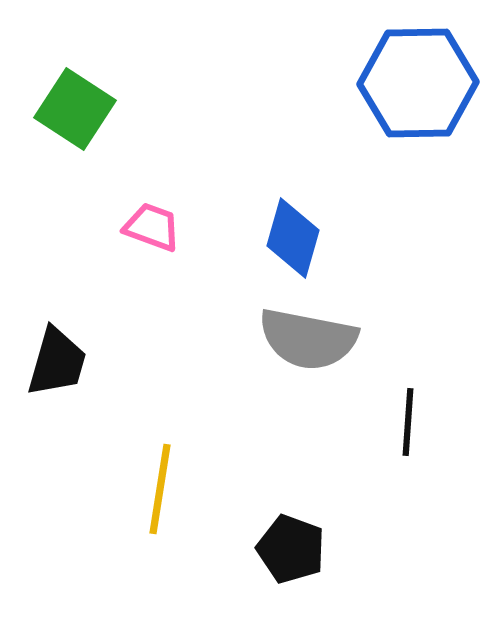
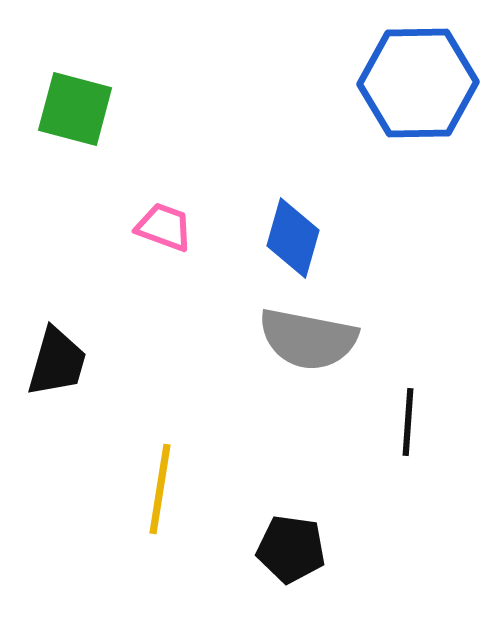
green square: rotated 18 degrees counterclockwise
pink trapezoid: moved 12 px right
black pentagon: rotated 12 degrees counterclockwise
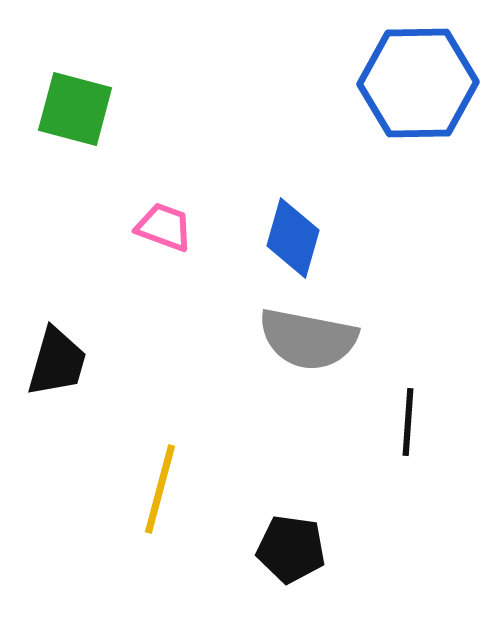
yellow line: rotated 6 degrees clockwise
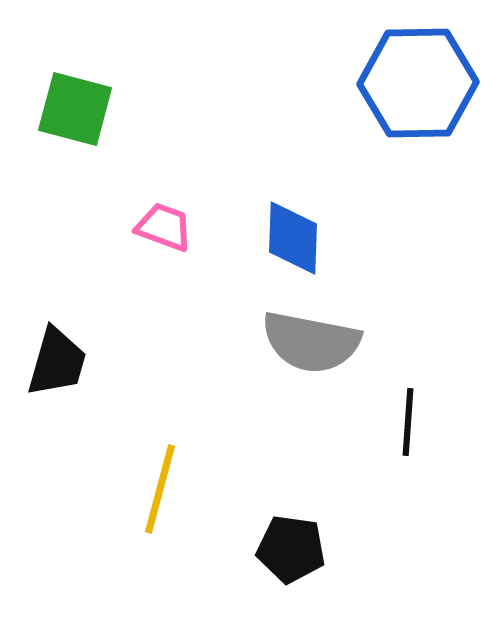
blue diamond: rotated 14 degrees counterclockwise
gray semicircle: moved 3 px right, 3 px down
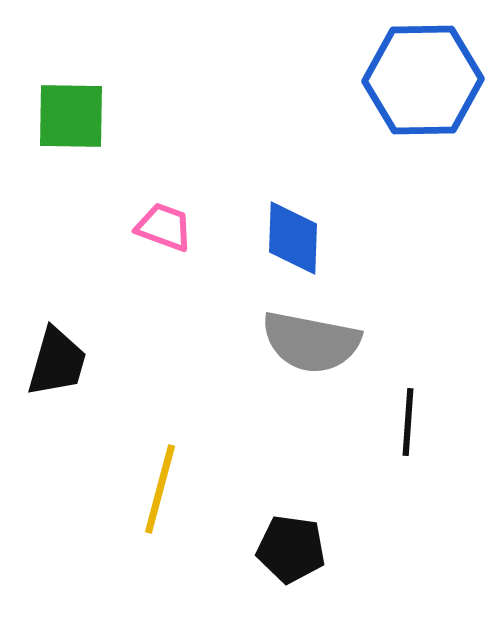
blue hexagon: moved 5 px right, 3 px up
green square: moved 4 px left, 7 px down; rotated 14 degrees counterclockwise
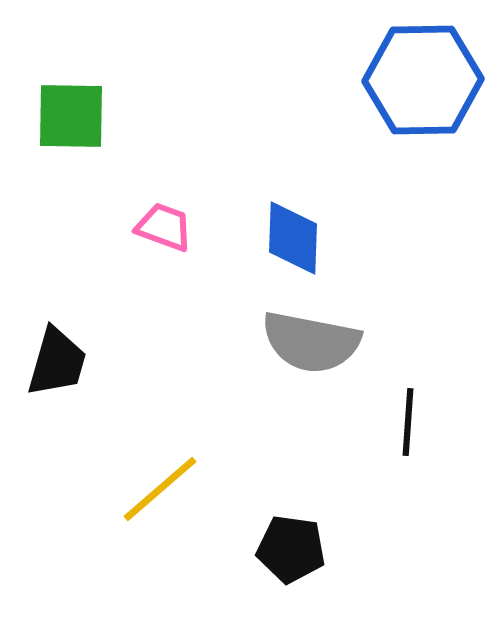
yellow line: rotated 34 degrees clockwise
